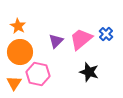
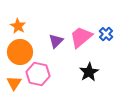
pink trapezoid: moved 2 px up
black star: rotated 24 degrees clockwise
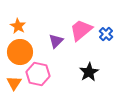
pink trapezoid: moved 7 px up
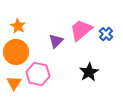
orange circle: moved 4 px left
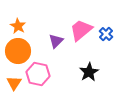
orange circle: moved 2 px right, 1 px up
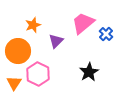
orange star: moved 15 px right, 1 px up; rotated 21 degrees clockwise
pink trapezoid: moved 2 px right, 7 px up
pink hexagon: rotated 15 degrees clockwise
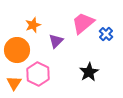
orange circle: moved 1 px left, 1 px up
